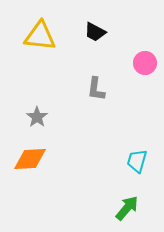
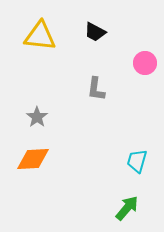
orange diamond: moved 3 px right
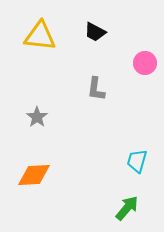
orange diamond: moved 1 px right, 16 px down
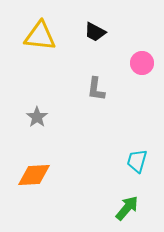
pink circle: moved 3 px left
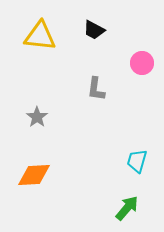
black trapezoid: moved 1 px left, 2 px up
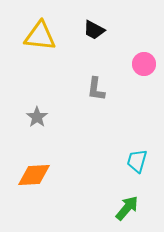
pink circle: moved 2 px right, 1 px down
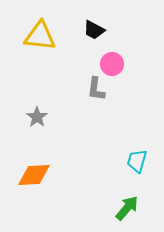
pink circle: moved 32 px left
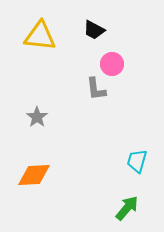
gray L-shape: rotated 15 degrees counterclockwise
